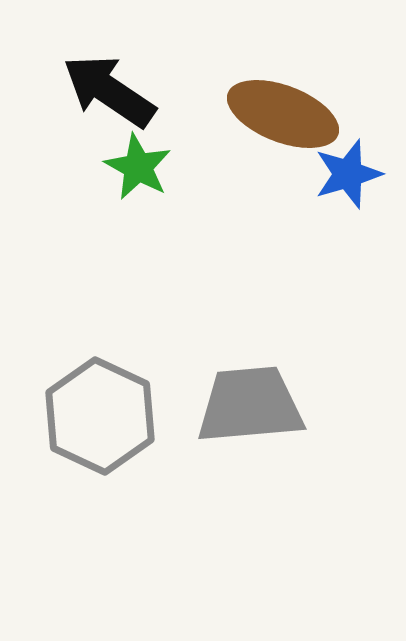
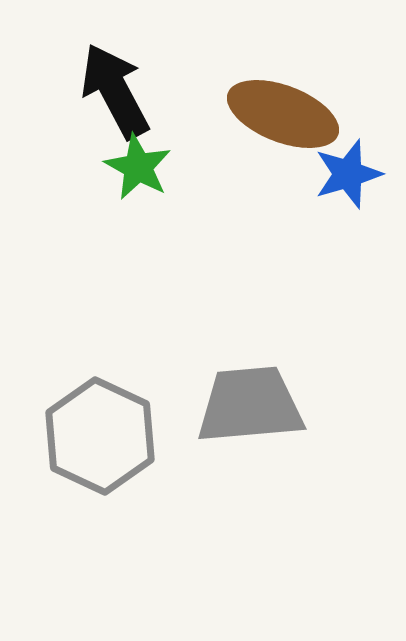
black arrow: moved 6 px right; rotated 28 degrees clockwise
gray hexagon: moved 20 px down
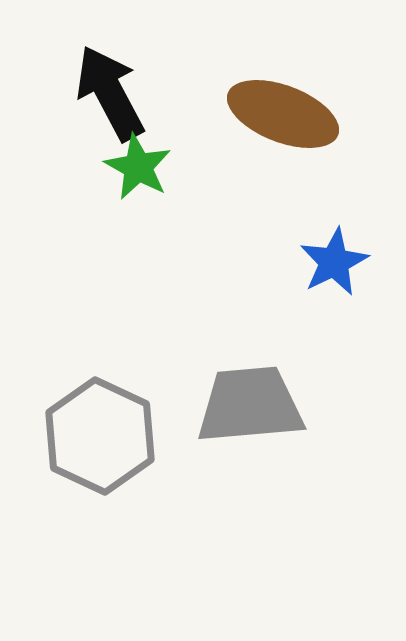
black arrow: moved 5 px left, 2 px down
blue star: moved 14 px left, 88 px down; rotated 10 degrees counterclockwise
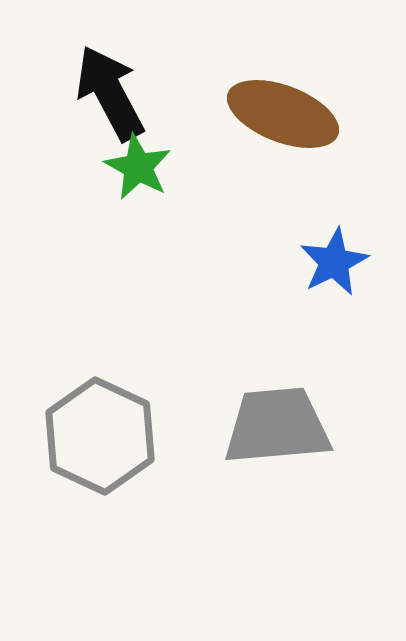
gray trapezoid: moved 27 px right, 21 px down
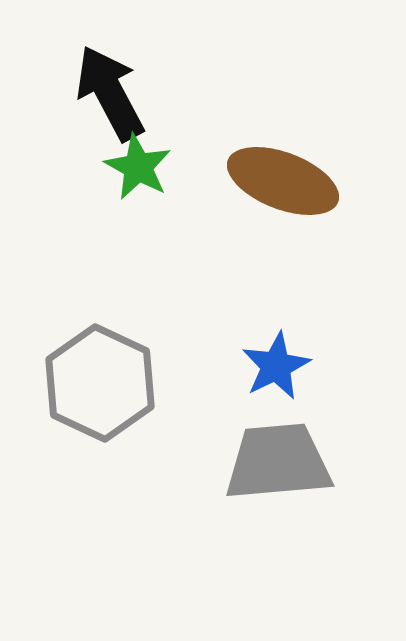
brown ellipse: moved 67 px down
blue star: moved 58 px left, 104 px down
gray trapezoid: moved 1 px right, 36 px down
gray hexagon: moved 53 px up
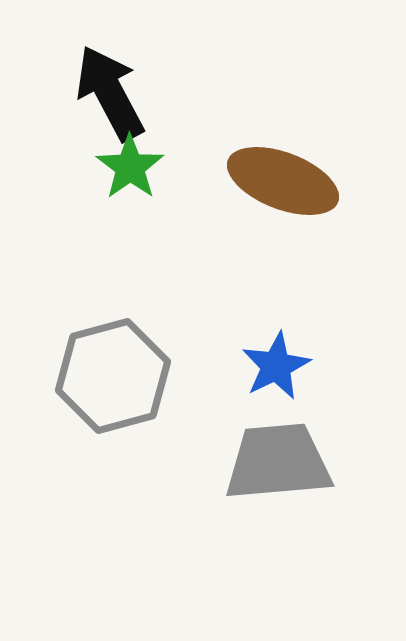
green star: moved 8 px left; rotated 8 degrees clockwise
gray hexagon: moved 13 px right, 7 px up; rotated 20 degrees clockwise
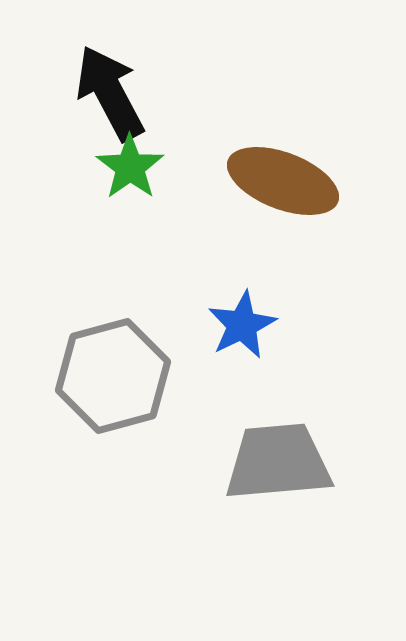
blue star: moved 34 px left, 41 px up
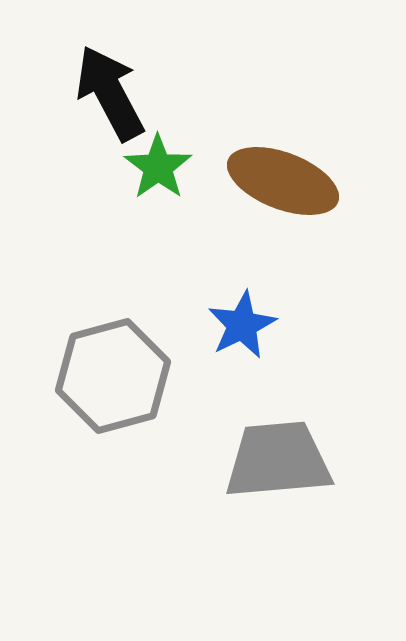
green star: moved 28 px right
gray trapezoid: moved 2 px up
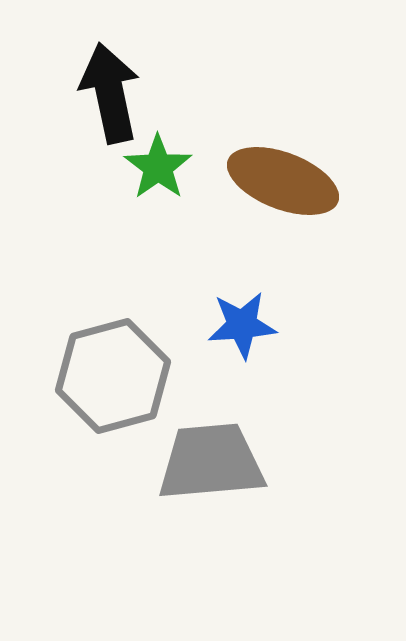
black arrow: rotated 16 degrees clockwise
blue star: rotated 22 degrees clockwise
gray trapezoid: moved 67 px left, 2 px down
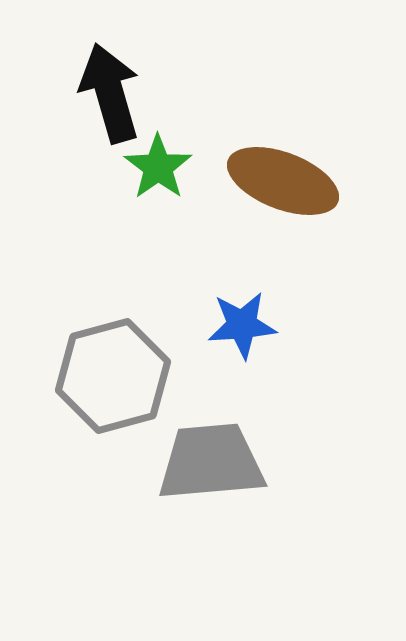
black arrow: rotated 4 degrees counterclockwise
